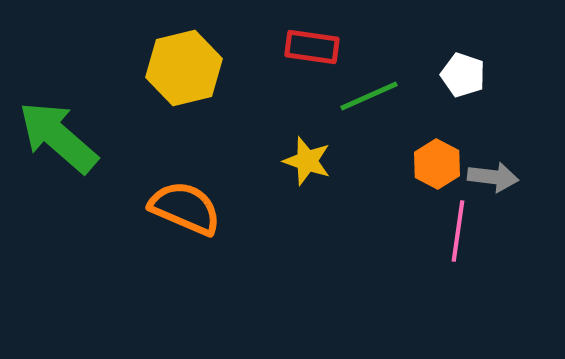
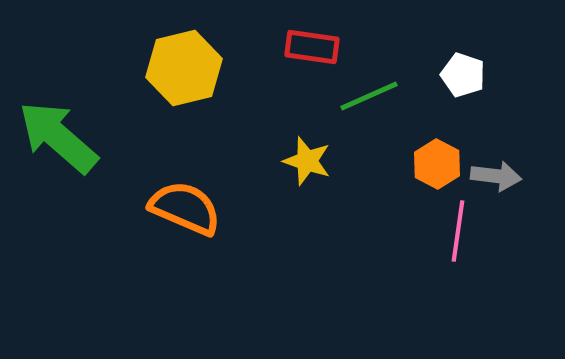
gray arrow: moved 3 px right, 1 px up
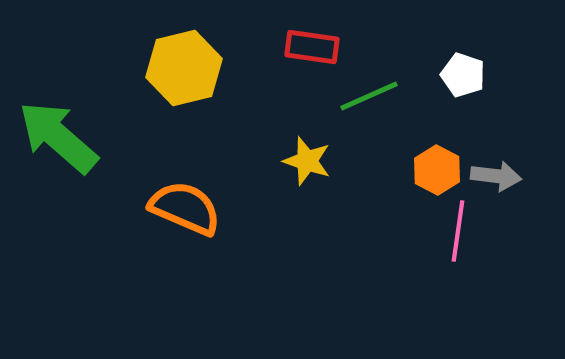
orange hexagon: moved 6 px down
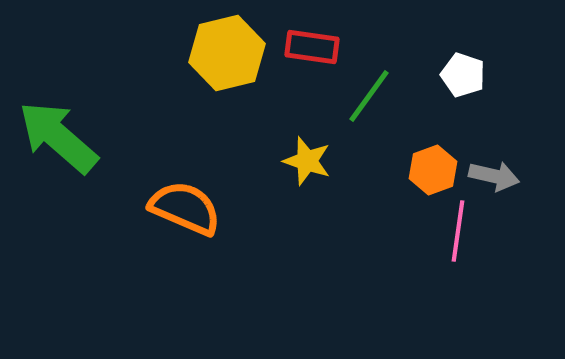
yellow hexagon: moved 43 px right, 15 px up
green line: rotated 30 degrees counterclockwise
orange hexagon: moved 4 px left; rotated 12 degrees clockwise
gray arrow: moved 2 px left; rotated 6 degrees clockwise
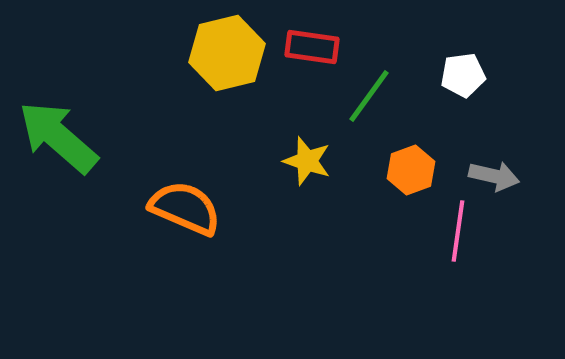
white pentagon: rotated 27 degrees counterclockwise
orange hexagon: moved 22 px left
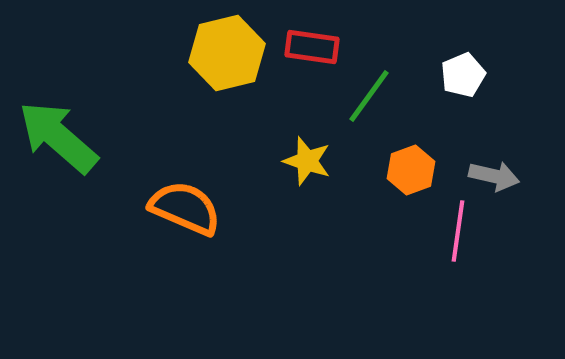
white pentagon: rotated 15 degrees counterclockwise
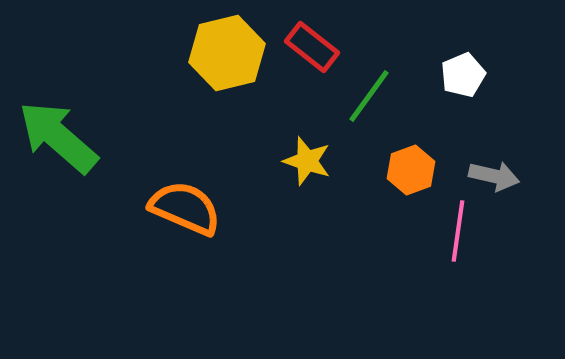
red rectangle: rotated 30 degrees clockwise
